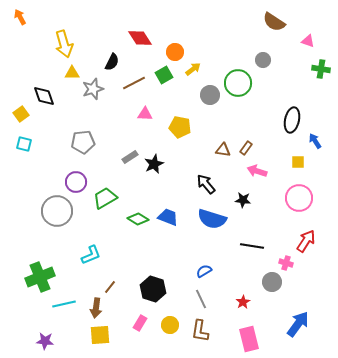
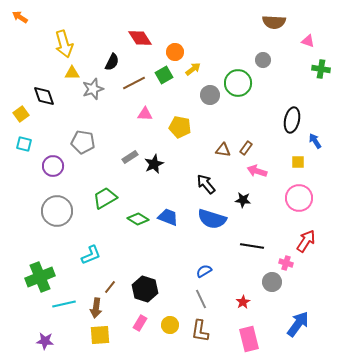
orange arrow at (20, 17): rotated 28 degrees counterclockwise
brown semicircle at (274, 22): rotated 30 degrees counterclockwise
gray pentagon at (83, 142): rotated 15 degrees clockwise
purple circle at (76, 182): moved 23 px left, 16 px up
black hexagon at (153, 289): moved 8 px left
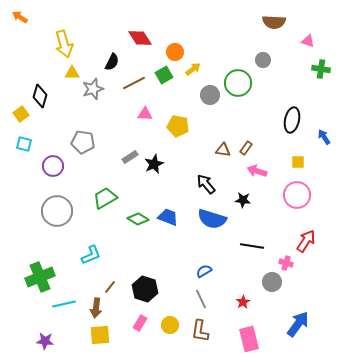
black diamond at (44, 96): moved 4 px left; rotated 35 degrees clockwise
yellow pentagon at (180, 127): moved 2 px left, 1 px up
blue arrow at (315, 141): moved 9 px right, 4 px up
pink circle at (299, 198): moved 2 px left, 3 px up
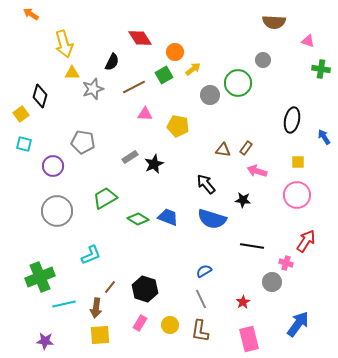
orange arrow at (20, 17): moved 11 px right, 3 px up
brown line at (134, 83): moved 4 px down
